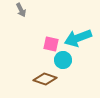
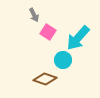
gray arrow: moved 13 px right, 5 px down
cyan arrow: rotated 28 degrees counterclockwise
pink square: moved 3 px left, 12 px up; rotated 21 degrees clockwise
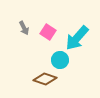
gray arrow: moved 10 px left, 13 px down
cyan arrow: moved 1 px left
cyan circle: moved 3 px left
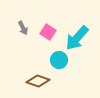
gray arrow: moved 1 px left
cyan circle: moved 1 px left
brown diamond: moved 7 px left, 2 px down
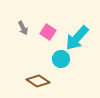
cyan circle: moved 2 px right, 1 px up
brown diamond: rotated 15 degrees clockwise
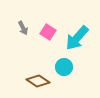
cyan circle: moved 3 px right, 8 px down
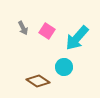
pink square: moved 1 px left, 1 px up
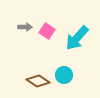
gray arrow: moved 2 px right, 1 px up; rotated 64 degrees counterclockwise
cyan circle: moved 8 px down
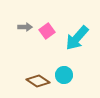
pink square: rotated 21 degrees clockwise
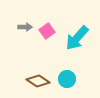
cyan circle: moved 3 px right, 4 px down
